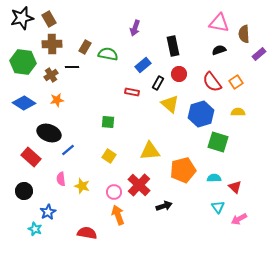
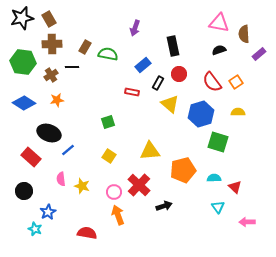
green square at (108, 122): rotated 24 degrees counterclockwise
pink arrow at (239, 219): moved 8 px right, 3 px down; rotated 28 degrees clockwise
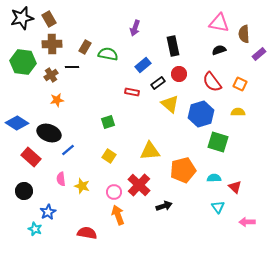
orange square at (236, 82): moved 4 px right, 2 px down; rotated 32 degrees counterclockwise
black rectangle at (158, 83): rotated 24 degrees clockwise
blue diamond at (24, 103): moved 7 px left, 20 px down
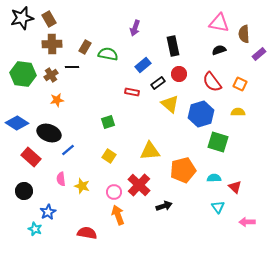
green hexagon at (23, 62): moved 12 px down
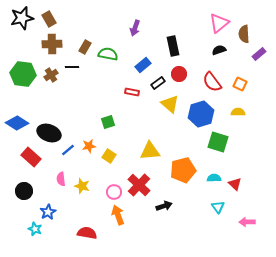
pink triangle at (219, 23): rotated 50 degrees counterclockwise
orange star at (57, 100): moved 32 px right, 46 px down
red triangle at (235, 187): moved 3 px up
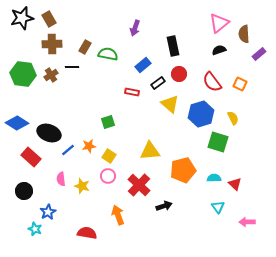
yellow semicircle at (238, 112): moved 5 px left, 6 px down; rotated 64 degrees clockwise
pink circle at (114, 192): moved 6 px left, 16 px up
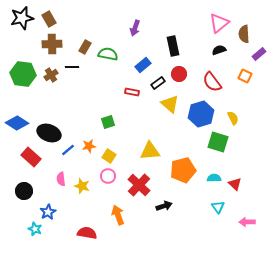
orange square at (240, 84): moved 5 px right, 8 px up
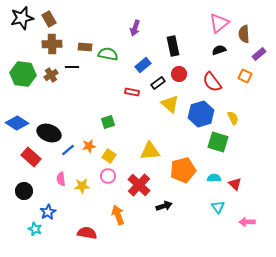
brown rectangle at (85, 47): rotated 64 degrees clockwise
yellow star at (82, 186): rotated 21 degrees counterclockwise
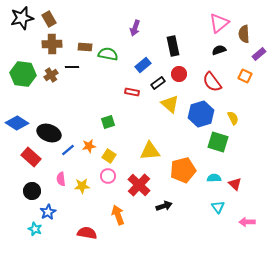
black circle at (24, 191): moved 8 px right
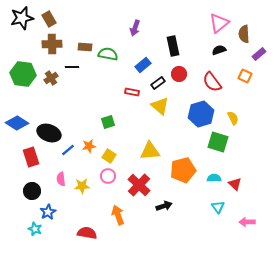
brown cross at (51, 75): moved 3 px down
yellow triangle at (170, 104): moved 10 px left, 2 px down
red rectangle at (31, 157): rotated 30 degrees clockwise
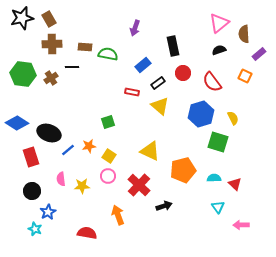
red circle at (179, 74): moved 4 px right, 1 px up
yellow triangle at (150, 151): rotated 30 degrees clockwise
pink arrow at (247, 222): moved 6 px left, 3 px down
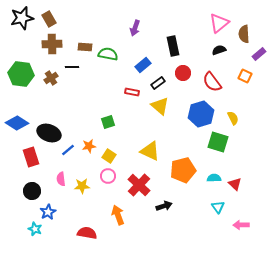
green hexagon at (23, 74): moved 2 px left
